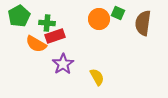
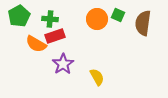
green square: moved 2 px down
orange circle: moved 2 px left
green cross: moved 3 px right, 4 px up
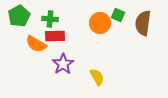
orange circle: moved 3 px right, 4 px down
red rectangle: rotated 18 degrees clockwise
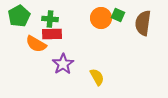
orange circle: moved 1 px right, 5 px up
red rectangle: moved 3 px left, 2 px up
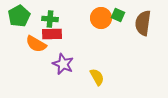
purple star: rotated 15 degrees counterclockwise
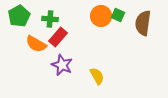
orange circle: moved 2 px up
red rectangle: moved 6 px right, 3 px down; rotated 48 degrees counterclockwise
purple star: moved 1 px left, 1 px down
yellow semicircle: moved 1 px up
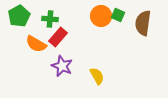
purple star: moved 1 px down
